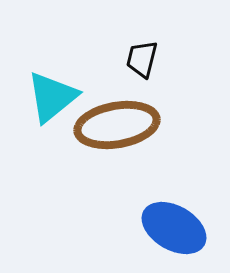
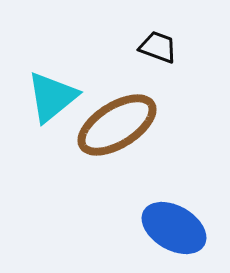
black trapezoid: moved 16 px right, 12 px up; rotated 96 degrees clockwise
brown ellipse: rotated 22 degrees counterclockwise
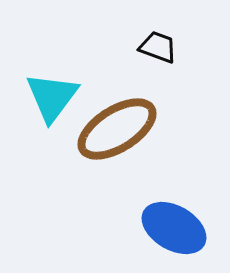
cyan triangle: rotated 14 degrees counterclockwise
brown ellipse: moved 4 px down
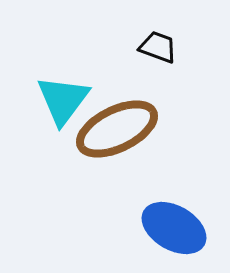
cyan triangle: moved 11 px right, 3 px down
brown ellipse: rotated 6 degrees clockwise
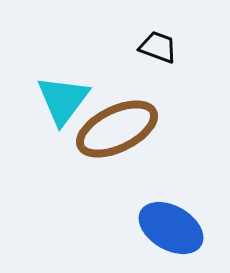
blue ellipse: moved 3 px left
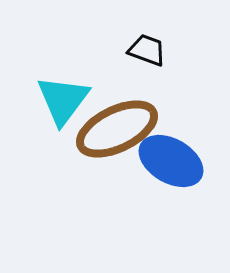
black trapezoid: moved 11 px left, 3 px down
blue ellipse: moved 67 px up
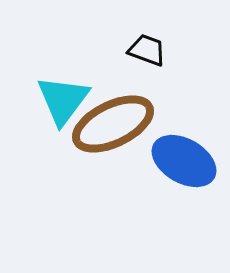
brown ellipse: moved 4 px left, 5 px up
blue ellipse: moved 13 px right
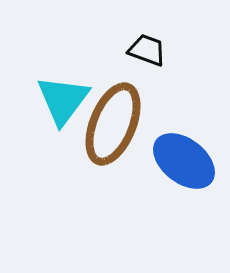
brown ellipse: rotated 42 degrees counterclockwise
blue ellipse: rotated 8 degrees clockwise
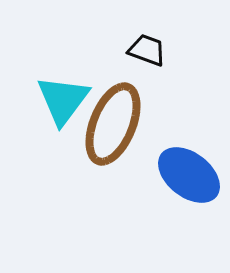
blue ellipse: moved 5 px right, 14 px down
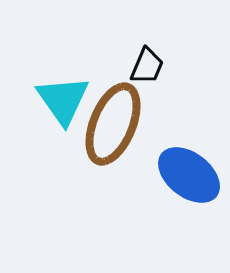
black trapezoid: moved 16 px down; rotated 93 degrees clockwise
cyan triangle: rotated 12 degrees counterclockwise
